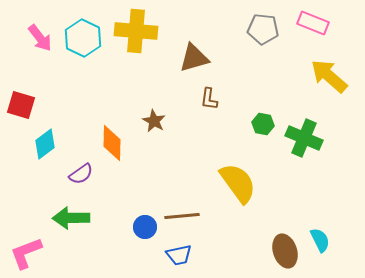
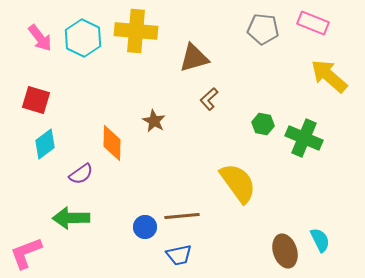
brown L-shape: rotated 40 degrees clockwise
red square: moved 15 px right, 5 px up
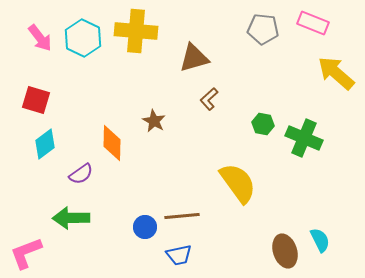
yellow arrow: moved 7 px right, 3 px up
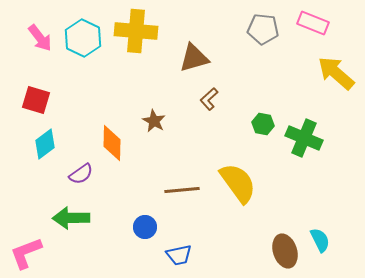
brown line: moved 26 px up
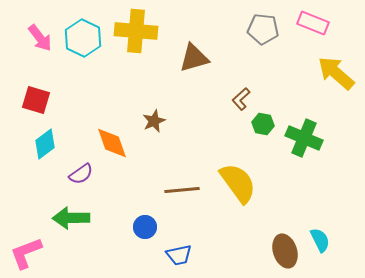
brown L-shape: moved 32 px right
brown star: rotated 20 degrees clockwise
orange diamond: rotated 21 degrees counterclockwise
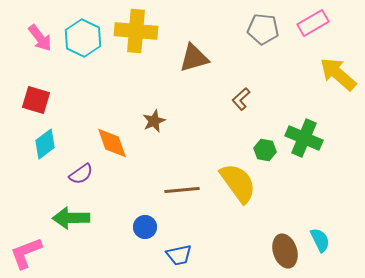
pink rectangle: rotated 52 degrees counterclockwise
yellow arrow: moved 2 px right, 1 px down
green hexagon: moved 2 px right, 26 px down
